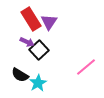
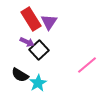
pink line: moved 1 px right, 2 px up
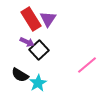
purple triangle: moved 1 px left, 3 px up
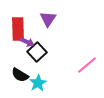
red rectangle: moved 13 px left, 10 px down; rotated 30 degrees clockwise
black square: moved 2 px left, 2 px down
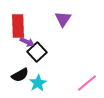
purple triangle: moved 15 px right
red rectangle: moved 3 px up
pink line: moved 18 px down
black semicircle: rotated 60 degrees counterclockwise
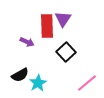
red rectangle: moved 29 px right
black square: moved 29 px right
